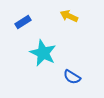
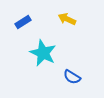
yellow arrow: moved 2 px left, 3 px down
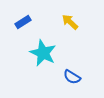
yellow arrow: moved 3 px right, 3 px down; rotated 18 degrees clockwise
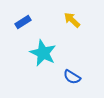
yellow arrow: moved 2 px right, 2 px up
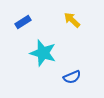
cyan star: rotated 8 degrees counterclockwise
blue semicircle: rotated 54 degrees counterclockwise
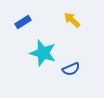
blue semicircle: moved 1 px left, 8 px up
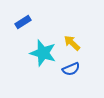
yellow arrow: moved 23 px down
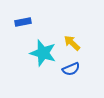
blue rectangle: rotated 21 degrees clockwise
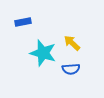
blue semicircle: rotated 18 degrees clockwise
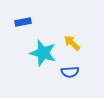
blue semicircle: moved 1 px left, 3 px down
